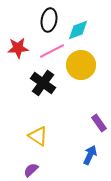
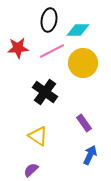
cyan diamond: rotated 20 degrees clockwise
yellow circle: moved 2 px right, 2 px up
black cross: moved 2 px right, 9 px down
purple rectangle: moved 15 px left
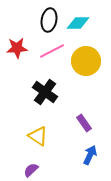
cyan diamond: moved 7 px up
red star: moved 1 px left
yellow circle: moved 3 px right, 2 px up
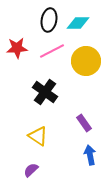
blue arrow: rotated 36 degrees counterclockwise
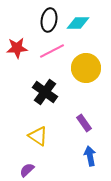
yellow circle: moved 7 px down
blue arrow: moved 1 px down
purple semicircle: moved 4 px left
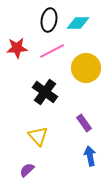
yellow triangle: rotated 15 degrees clockwise
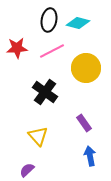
cyan diamond: rotated 15 degrees clockwise
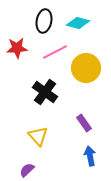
black ellipse: moved 5 px left, 1 px down
pink line: moved 3 px right, 1 px down
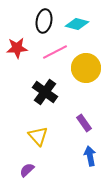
cyan diamond: moved 1 px left, 1 px down
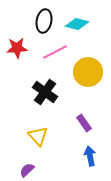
yellow circle: moved 2 px right, 4 px down
